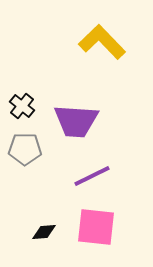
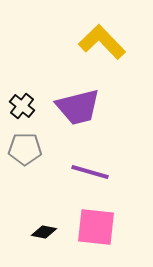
purple trapezoid: moved 2 px right, 14 px up; rotated 18 degrees counterclockwise
purple line: moved 2 px left, 4 px up; rotated 42 degrees clockwise
black diamond: rotated 15 degrees clockwise
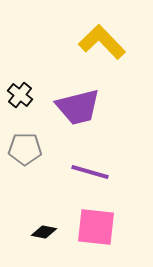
black cross: moved 2 px left, 11 px up
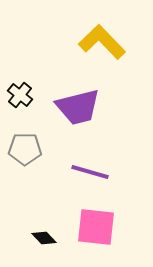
black diamond: moved 6 px down; rotated 35 degrees clockwise
